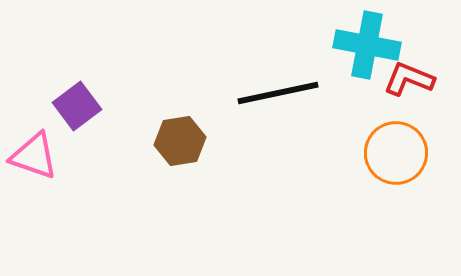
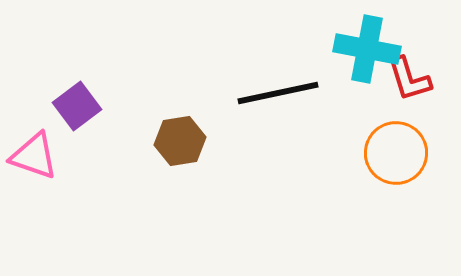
cyan cross: moved 4 px down
red L-shape: rotated 129 degrees counterclockwise
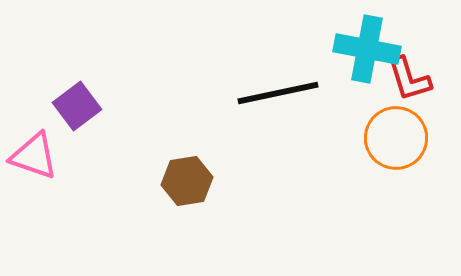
brown hexagon: moved 7 px right, 40 px down
orange circle: moved 15 px up
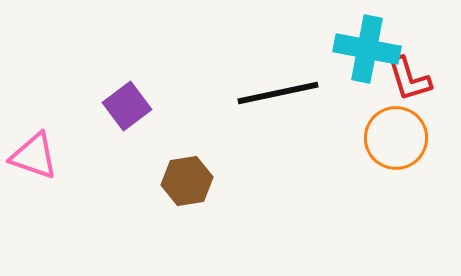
purple square: moved 50 px right
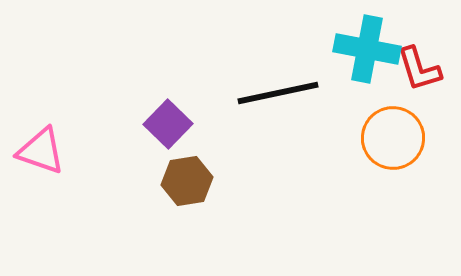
red L-shape: moved 10 px right, 10 px up
purple square: moved 41 px right, 18 px down; rotated 9 degrees counterclockwise
orange circle: moved 3 px left
pink triangle: moved 7 px right, 5 px up
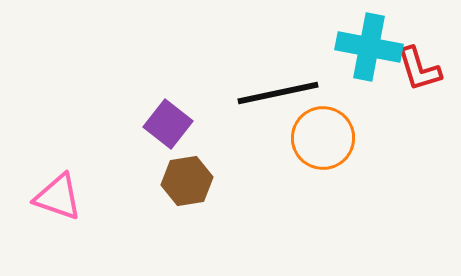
cyan cross: moved 2 px right, 2 px up
purple square: rotated 6 degrees counterclockwise
orange circle: moved 70 px left
pink triangle: moved 17 px right, 46 px down
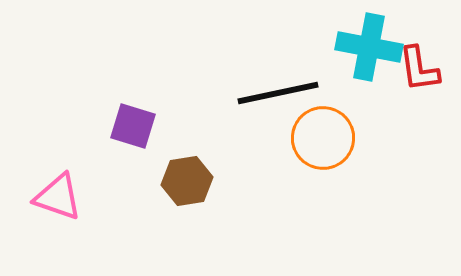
red L-shape: rotated 9 degrees clockwise
purple square: moved 35 px left, 2 px down; rotated 21 degrees counterclockwise
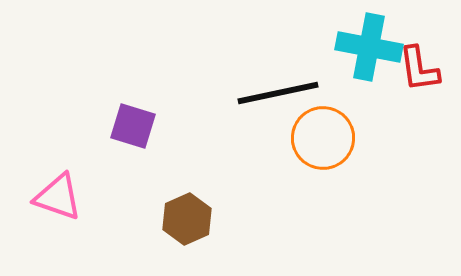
brown hexagon: moved 38 px down; rotated 15 degrees counterclockwise
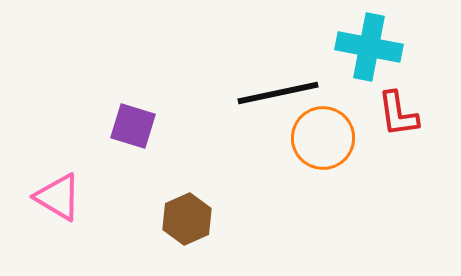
red L-shape: moved 21 px left, 45 px down
pink triangle: rotated 12 degrees clockwise
